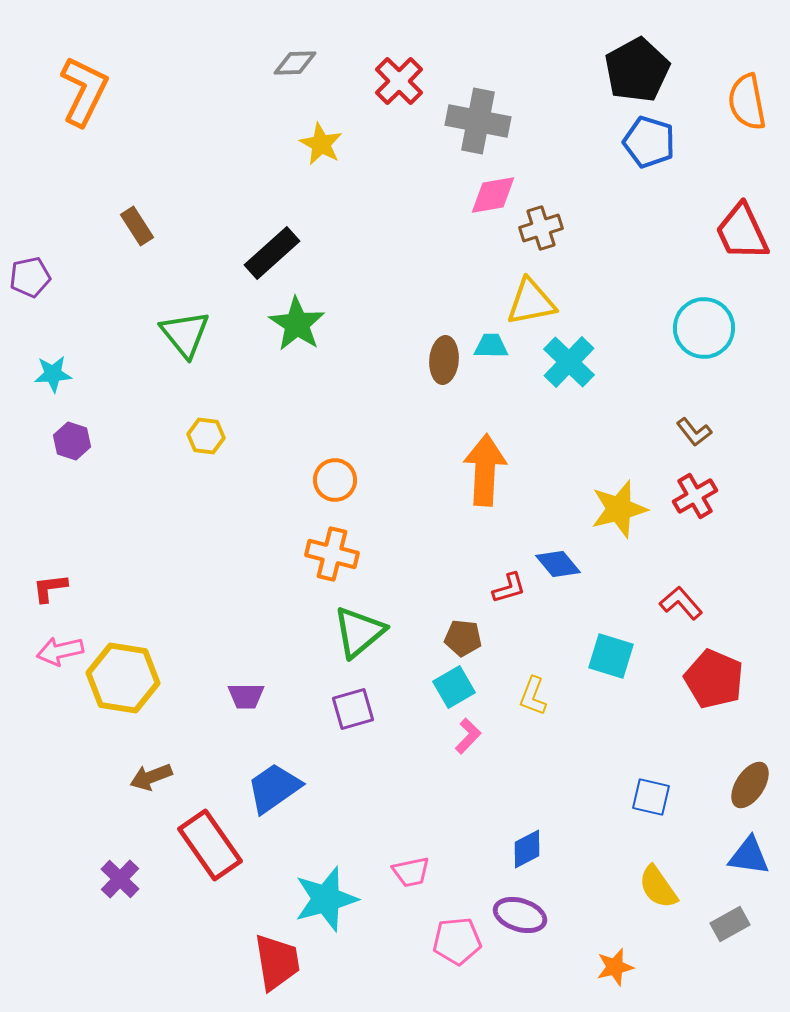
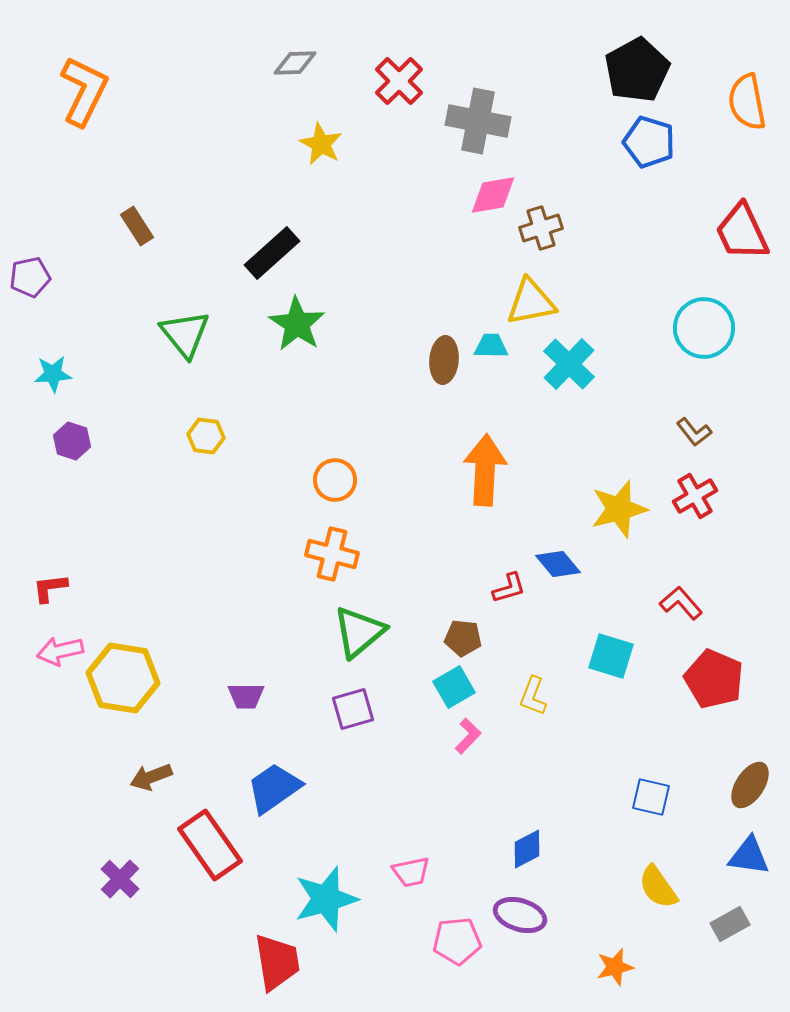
cyan cross at (569, 362): moved 2 px down
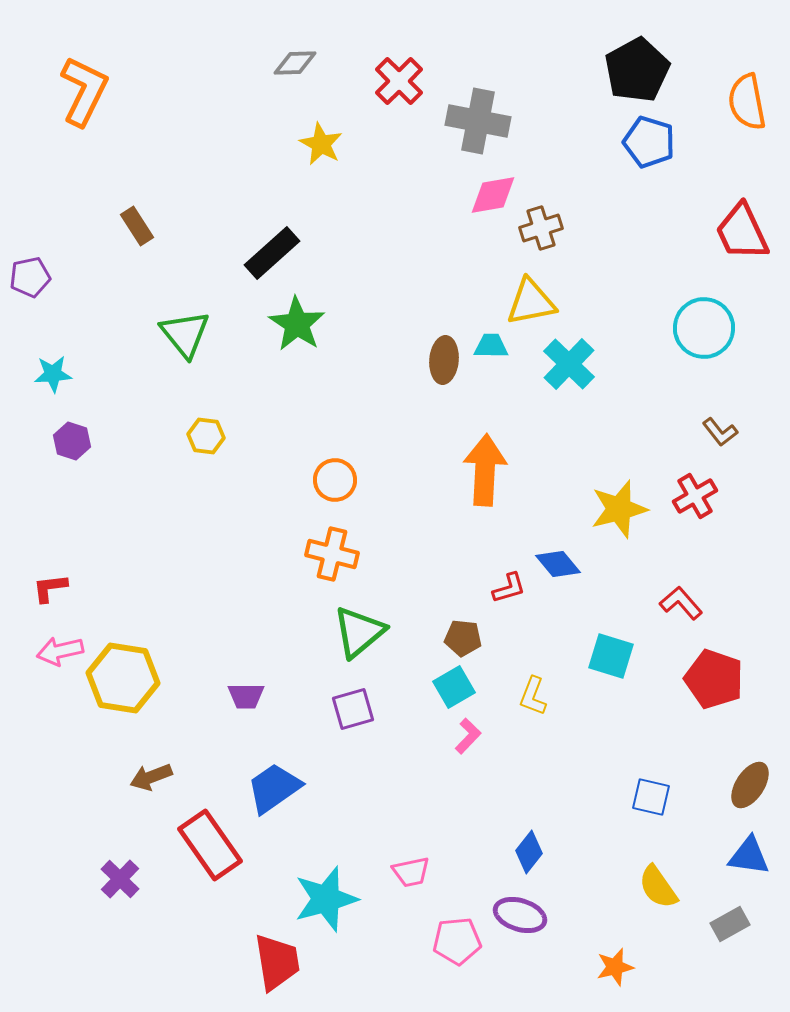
brown L-shape at (694, 432): moved 26 px right
red pentagon at (714, 679): rotated 4 degrees counterclockwise
blue diamond at (527, 849): moved 2 px right, 3 px down; rotated 24 degrees counterclockwise
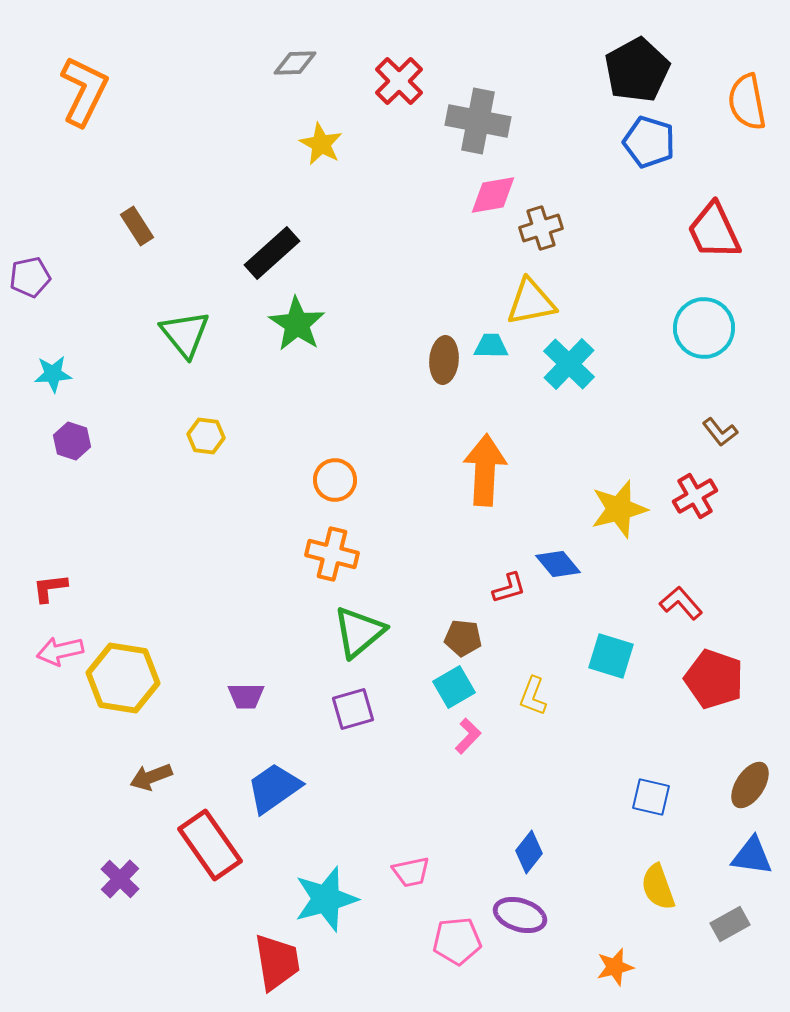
red trapezoid at (742, 232): moved 28 px left, 1 px up
blue triangle at (749, 856): moved 3 px right
yellow semicircle at (658, 887): rotated 15 degrees clockwise
